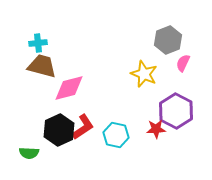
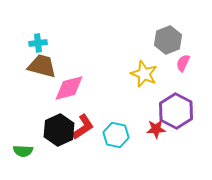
green semicircle: moved 6 px left, 2 px up
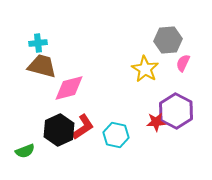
gray hexagon: rotated 16 degrees clockwise
yellow star: moved 1 px right, 5 px up; rotated 8 degrees clockwise
red star: moved 7 px up
green semicircle: moved 2 px right; rotated 24 degrees counterclockwise
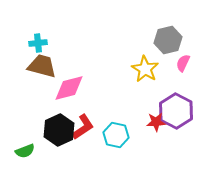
gray hexagon: rotated 8 degrees counterclockwise
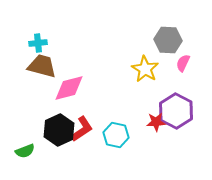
gray hexagon: rotated 16 degrees clockwise
red L-shape: moved 1 px left, 2 px down
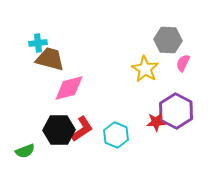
brown trapezoid: moved 8 px right, 7 px up
black hexagon: rotated 24 degrees clockwise
cyan hexagon: rotated 10 degrees clockwise
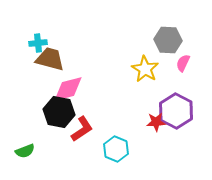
pink diamond: moved 1 px left, 1 px down
black hexagon: moved 18 px up; rotated 12 degrees clockwise
cyan hexagon: moved 14 px down
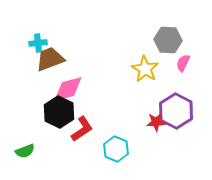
brown trapezoid: rotated 36 degrees counterclockwise
black hexagon: rotated 16 degrees clockwise
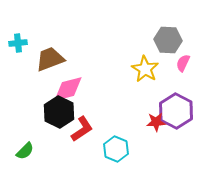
cyan cross: moved 20 px left
green semicircle: rotated 24 degrees counterclockwise
